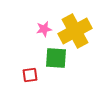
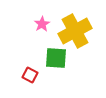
pink star: moved 2 px left, 5 px up; rotated 21 degrees counterclockwise
red square: rotated 35 degrees clockwise
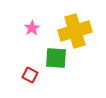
pink star: moved 10 px left, 4 px down
yellow cross: rotated 12 degrees clockwise
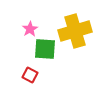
pink star: moved 2 px left, 1 px down
green square: moved 11 px left, 9 px up
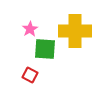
yellow cross: rotated 16 degrees clockwise
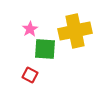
yellow cross: rotated 12 degrees counterclockwise
